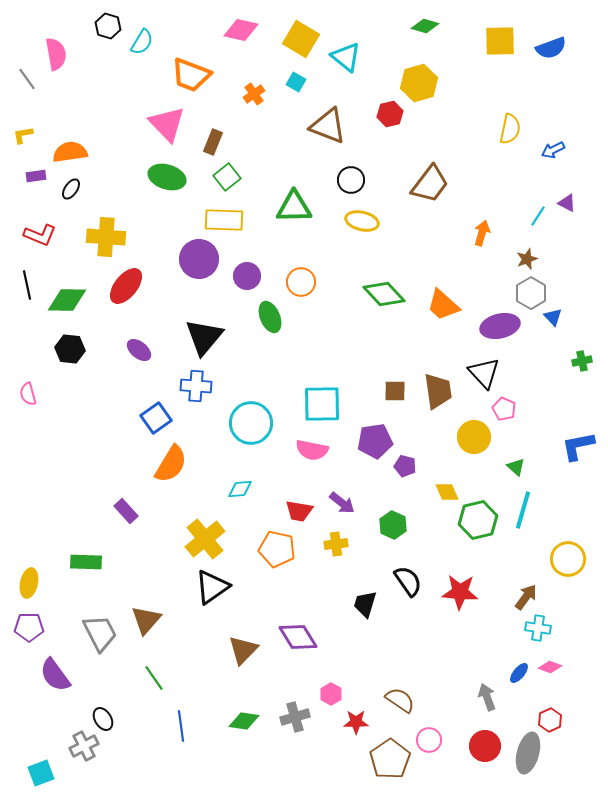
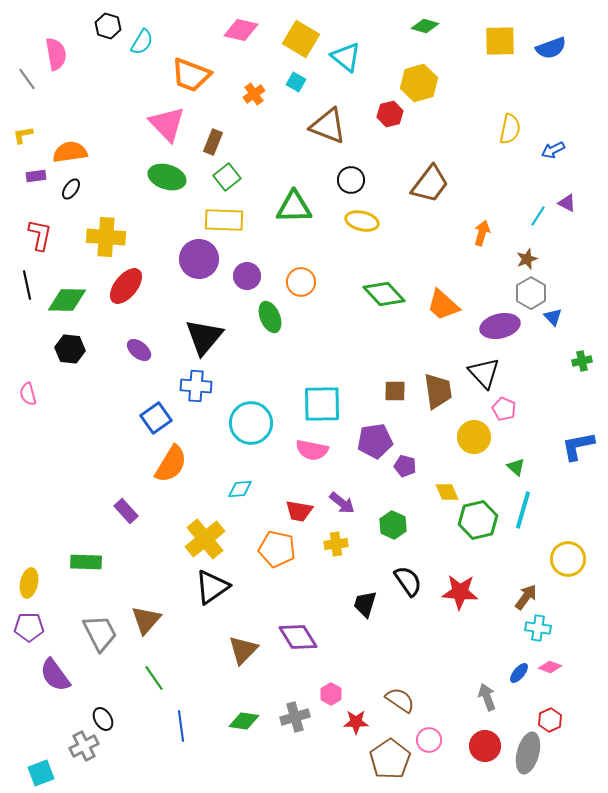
red L-shape at (40, 235): rotated 100 degrees counterclockwise
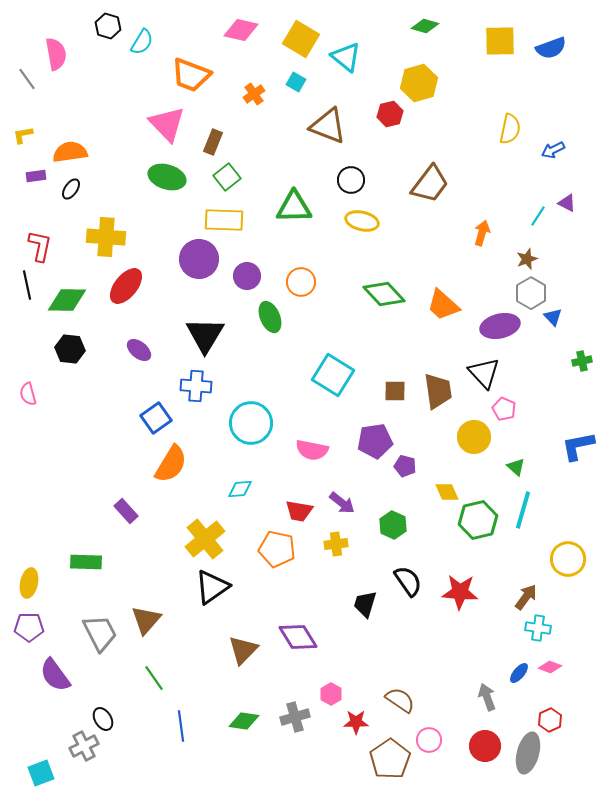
red L-shape at (40, 235): moved 11 px down
black triangle at (204, 337): moved 1 px right, 2 px up; rotated 9 degrees counterclockwise
cyan square at (322, 404): moved 11 px right, 29 px up; rotated 33 degrees clockwise
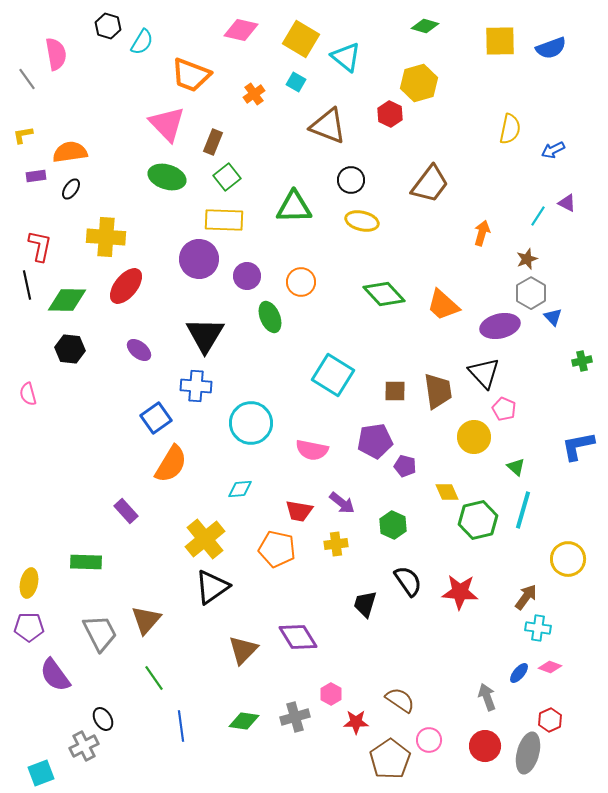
red hexagon at (390, 114): rotated 20 degrees counterclockwise
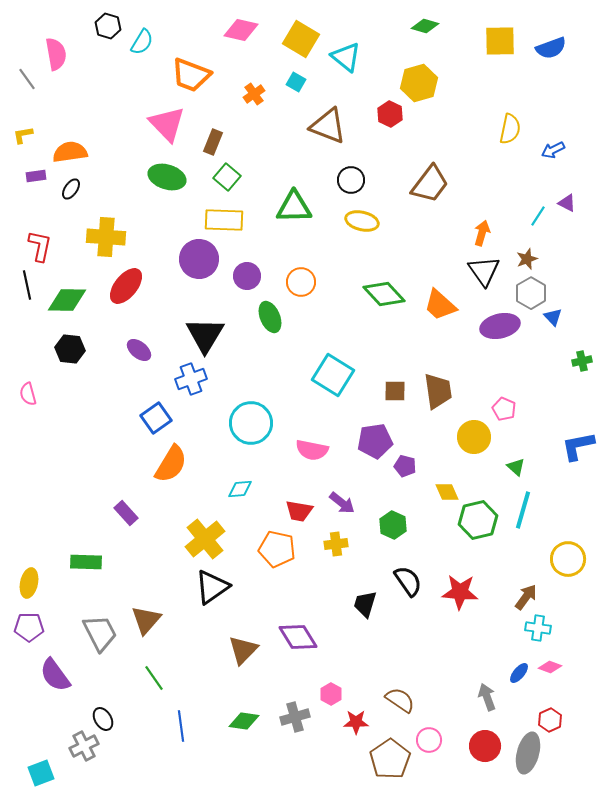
green square at (227, 177): rotated 12 degrees counterclockwise
orange trapezoid at (443, 305): moved 3 px left
black triangle at (484, 373): moved 102 px up; rotated 8 degrees clockwise
blue cross at (196, 386): moved 5 px left, 7 px up; rotated 24 degrees counterclockwise
purple rectangle at (126, 511): moved 2 px down
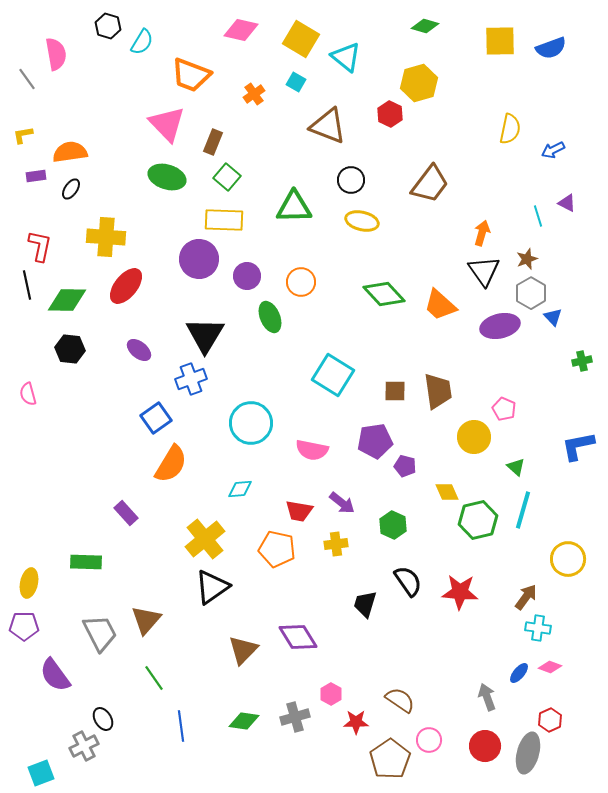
cyan line at (538, 216): rotated 50 degrees counterclockwise
purple pentagon at (29, 627): moved 5 px left, 1 px up
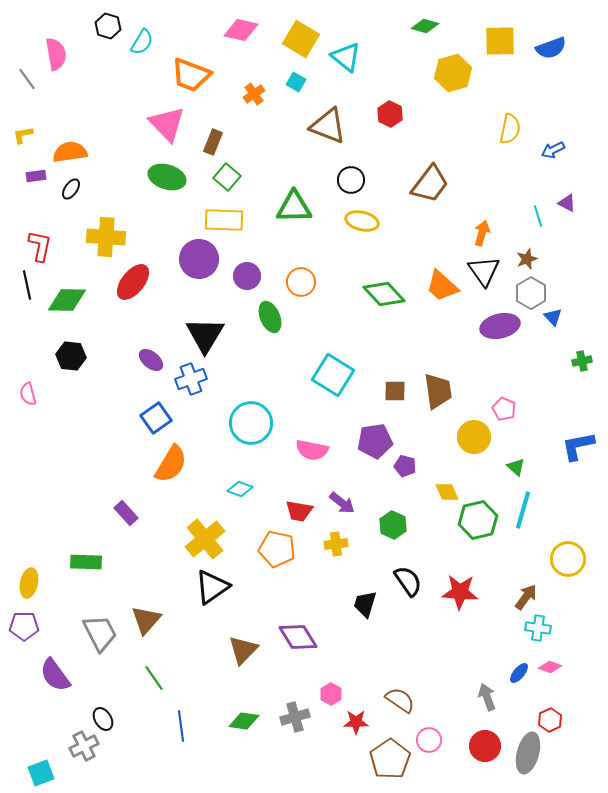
yellow hexagon at (419, 83): moved 34 px right, 10 px up
red ellipse at (126, 286): moved 7 px right, 4 px up
orange trapezoid at (440, 305): moved 2 px right, 19 px up
black hexagon at (70, 349): moved 1 px right, 7 px down
purple ellipse at (139, 350): moved 12 px right, 10 px down
cyan diamond at (240, 489): rotated 25 degrees clockwise
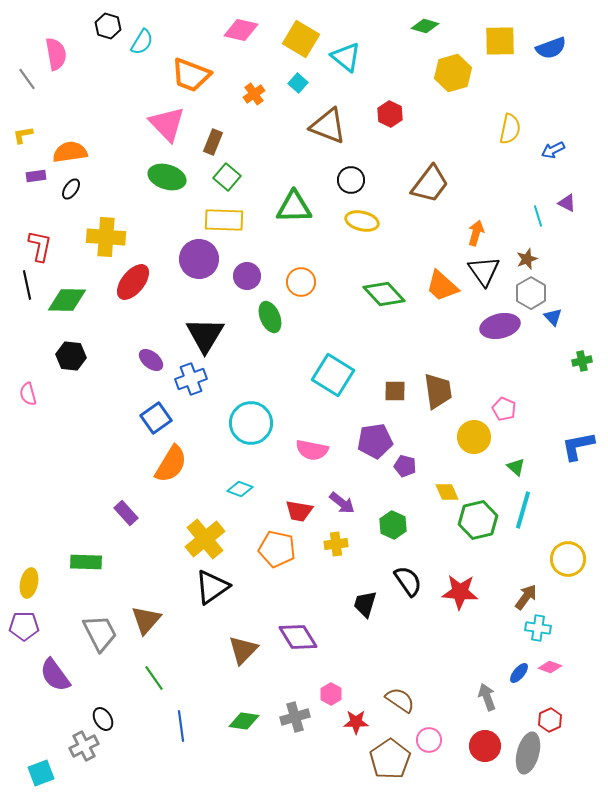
cyan square at (296, 82): moved 2 px right, 1 px down; rotated 12 degrees clockwise
orange arrow at (482, 233): moved 6 px left
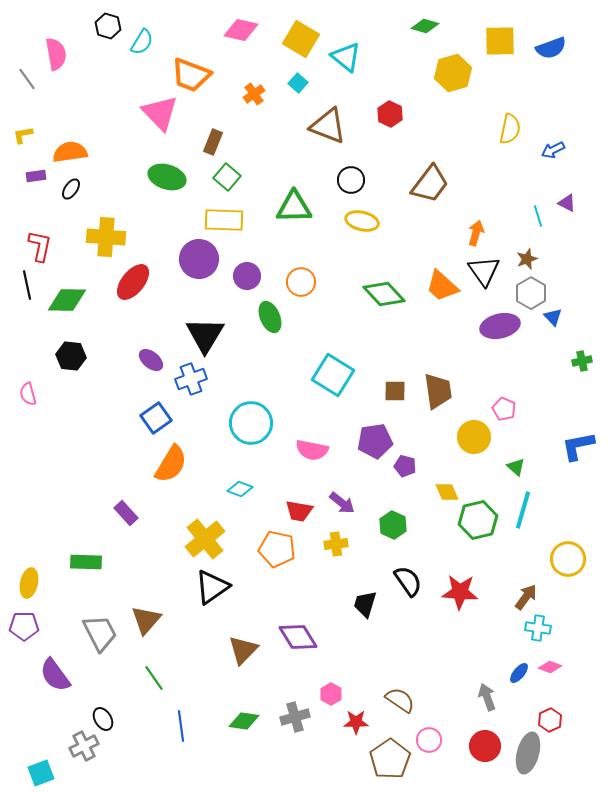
pink triangle at (167, 124): moved 7 px left, 11 px up
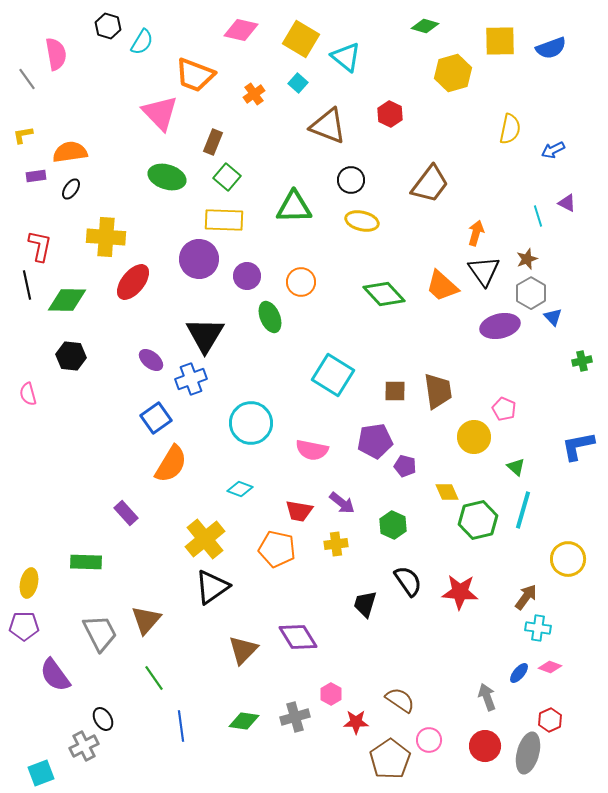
orange trapezoid at (191, 75): moved 4 px right
